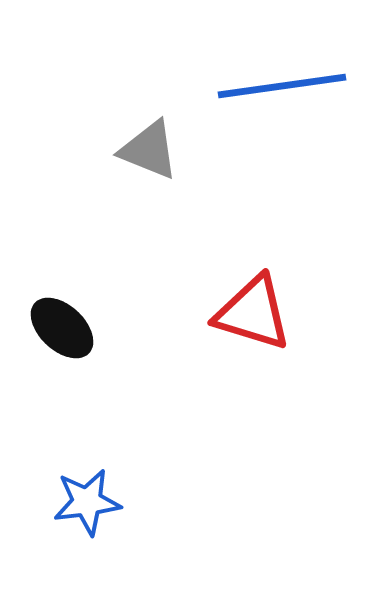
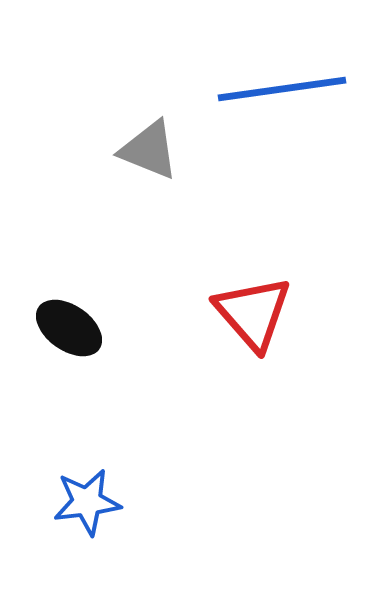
blue line: moved 3 px down
red triangle: rotated 32 degrees clockwise
black ellipse: moved 7 px right; rotated 8 degrees counterclockwise
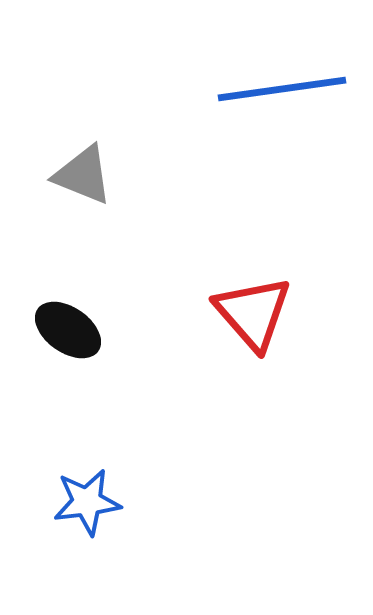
gray triangle: moved 66 px left, 25 px down
black ellipse: moved 1 px left, 2 px down
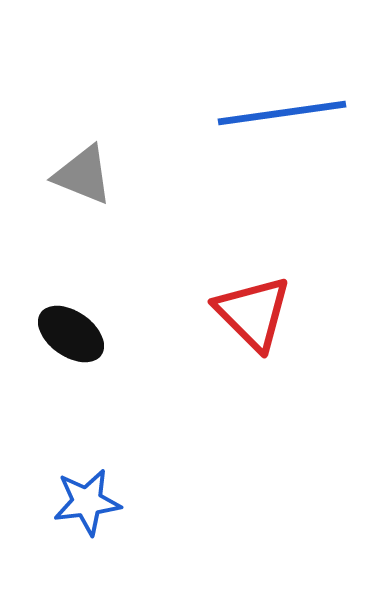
blue line: moved 24 px down
red triangle: rotated 4 degrees counterclockwise
black ellipse: moved 3 px right, 4 px down
